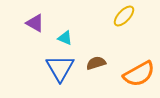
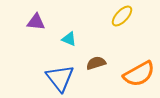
yellow ellipse: moved 2 px left
purple triangle: moved 1 px right, 1 px up; rotated 24 degrees counterclockwise
cyan triangle: moved 4 px right, 1 px down
blue triangle: moved 10 px down; rotated 8 degrees counterclockwise
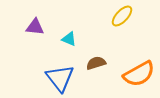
purple triangle: moved 1 px left, 5 px down
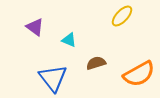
purple triangle: rotated 30 degrees clockwise
cyan triangle: moved 1 px down
blue triangle: moved 7 px left
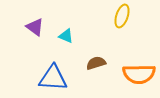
yellow ellipse: rotated 25 degrees counterclockwise
cyan triangle: moved 3 px left, 4 px up
orange semicircle: rotated 28 degrees clockwise
blue triangle: rotated 48 degrees counterclockwise
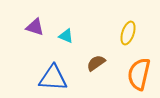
yellow ellipse: moved 6 px right, 17 px down
purple triangle: rotated 18 degrees counterclockwise
brown semicircle: rotated 18 degrees counterclockwise
orange semicircle: rotated 104 degrees clockwise
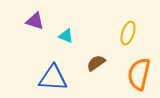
purple triangle: moved 6 px up
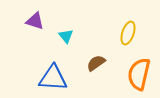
cyan triangle: rotated 28 degrees clockwise
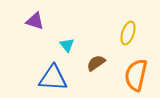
cyan triangle: moved 1 px right, 9 px down
orange semicircle: moved 3 px left, 1 px down
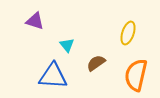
blue triangle: moved 2 px up
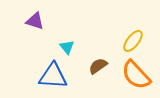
yellow ellipse: moved 5 px right, 8 px down; rotated 20 degrees clockwise
cyan triangle: moved 2 px down
brown semicircle: moved 2 px right, 3 px down
orange semicircle: rotated 56 degrees counterclockwise
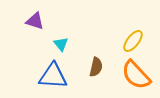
cyan triangle: moved 6 px left, 3 px up
brown semicircle: moved 2 px left, 1 px down; rotated 138 degrees clockwise
